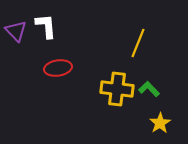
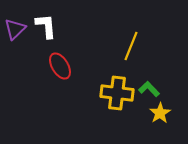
purple triangle: moved 1 px left, 2 px up; rotated 30 degrees clockwise
yellow line: moved 7 px left, 3 px down
red ellipse: moved 2 px right, 2 px up; rotated 68 degrees clockwise
yellow cross: moved 4 px down
yellow star: moved 10 px up
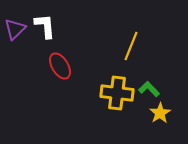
white L-shape: moved 1 px left
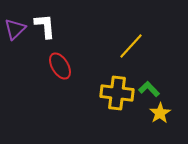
yellow line: rotated 20 degrees clockwise
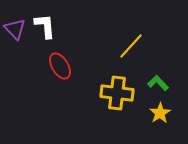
purple triangle: rotated 30 degrees counterclockwise
green L-shape: moved 9 px right, 6 px up
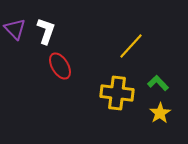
white L-shape: moved 1 px right, 5 px down; rotated 24 degrees clockwise
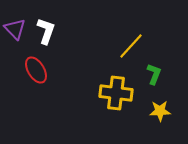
red ellipse: moved 24 px left, 4 px down
green L-shape: moved 4 px left, 9 px up; rotated 65 degrees clockwise
yellow cross: moved 1 px left
yellow star: moved 2 px up; rotated 30 degrees clockwise
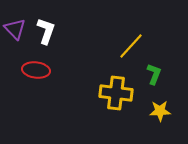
red ellipse: rotated 52 degrees counterclockwise
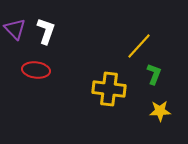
yellow line: moved 8 px right
yellow cross: moved 7 px left, 4 px up
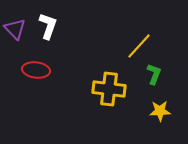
white L-shape: moved 2 px right, 5 px up
